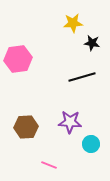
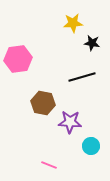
brown hexagon: moved 17 px right, 24 px up; rotated 15 degrees clockwise
cyan circle: moved 2 px down
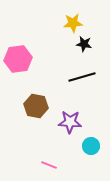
black star: moved 8 px left, 1 px down
brown hexagon: moved 7 px left, 3 px down
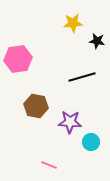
black star: moved 13 px right, 3 px up
cyan circle: moved 4 px up
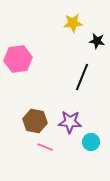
black line: rotated 52 degrees counterclockwise
brown hexagon: moved 1 px left, 15 px down
pink line: moved 4 px left, 18 px up
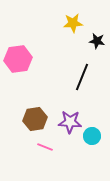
brown hexagon: moved 2 px up; rotated 20 degrees counterclockwise
cyan circle: moved 1 px right, 6 px up
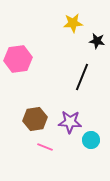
cyan circle: moved 1 px left, 4 px down
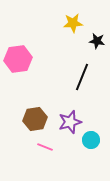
purple star: rotated 20 degrees counterclockwise
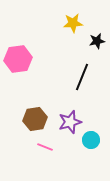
black star: rotated 21 degrees counterclockwise
